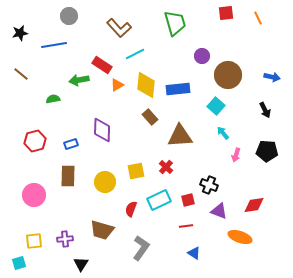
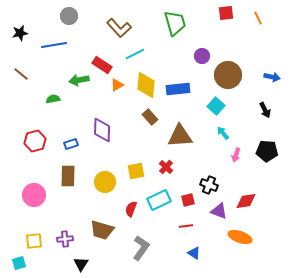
red diamond at (254, 205): moved 8 px left, 4 px up
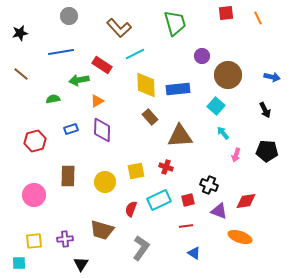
blue line at (54, 45): moved 7 px right, 7 px down
orange triangle at (117, 85): moved 20 px left, 16 px down
yellow diamond at (146, 85): rotated 8 degrees counterclockwise
blue rectangle at (71, 144): moved 15 px up
red cross at (166, 167): rotated 24 degrees counterclockwise
cyan square at (19, 263): rotated 16 degrees clockwise
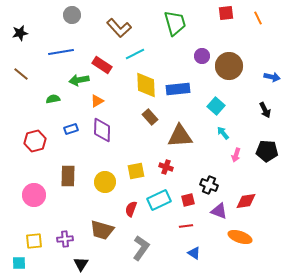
gray circle at (69, 16): moved 3 px right, 1 px up
brown circle at (228, 75): moved 1 px right, 9 px up
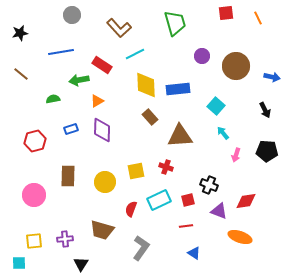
brown circle at (229, 66): moved 7 px right
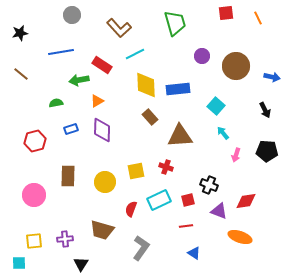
green semicircle at (53, 99): moved 3 px right, 4 px down
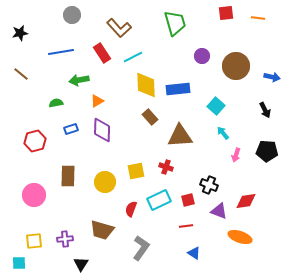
orange line at (258, 18): rotated 56 degrees counterclockwise
cyan line at (135, 54): moved 2 px left, 3 px down
red rectangle at (102, 65): moved 12 px up; rotated 24 degrees clockwise
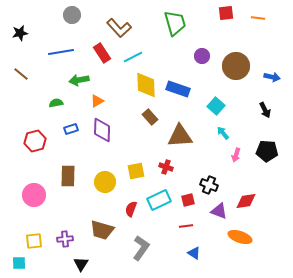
blue rectangle at (178, 89): rotated 25 degrees clockwise
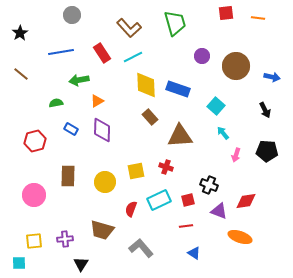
brown L-shape at (119, 28): moved 10 px right
black star at (20, 33): rotated 21 degrees counterclockwise
blue rectangle at (71, 129): rotated 48 degrees clockwise
gray L-shape at (141, 248): rotated 75 degrees counterclockwise
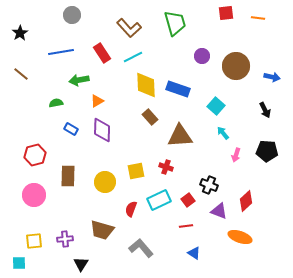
red hexagon at (35, 141): moved 14 px down
red square at (188, 200): rotated 24 degrees counterclockwise
red diamond at (246, 201): rotated 35 degrees counterclockwise
